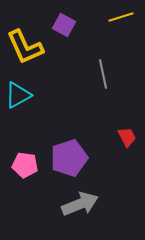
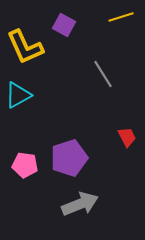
gray line: rotated 20 degrees counterclockwise
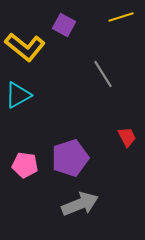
yellow L-shape: rotated 27 degrees counterclockwise
purple pentagon: moved 1 px right
